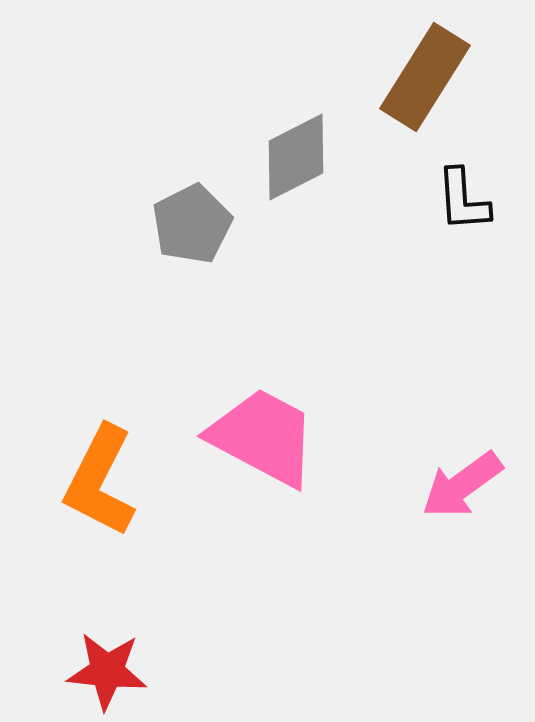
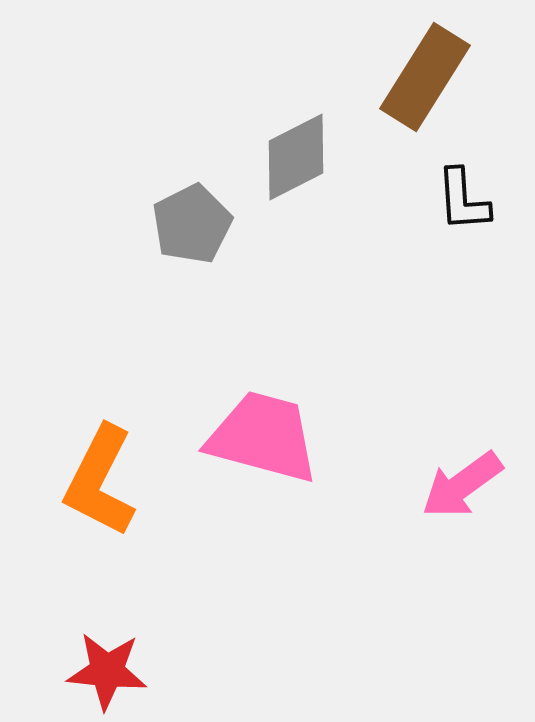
pink trapezoid: rotated 13 degrees counterclockwise
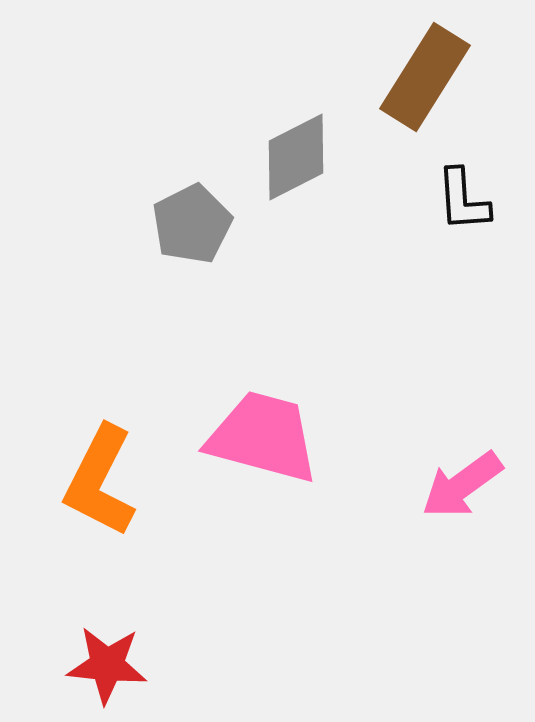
red star: moved 6 px up
